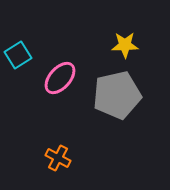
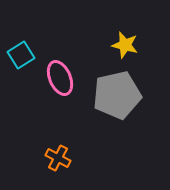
yellow star: rotated 16 degrees clockwise
cyan square: moved 3 px right
pink ellipse: rotated 64 degrees counterclockwise
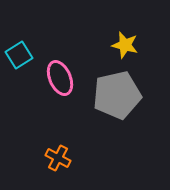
cyan square: moved 2 px left
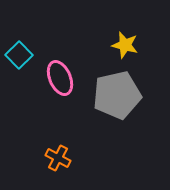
cyan square: rotated 12 degrees counterclockwise
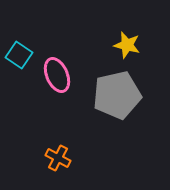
yellow star: moved 2 px right
cyan square: rotated 12 degrees counterclockwise
pink ellipse: moved 3 px left, 3 px up
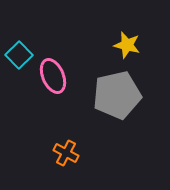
cyan square: rotated 12 degrees clockwise
pink ellipse: moved 4 px left, 1 px down
orange cross: moved 8 px right, 5 px up
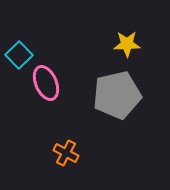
yellow star: moved 1 px up; rotated 16 degrees counterclockwise
pink ellipse: moved 7 px left, 7 px down
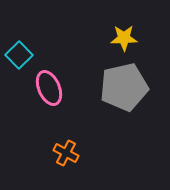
yellow star: moved 3 px left, 6 px up
pink ellipse: moved 3 px right, 5 px down
gray pentagon: moved 7 px right, 8 px up
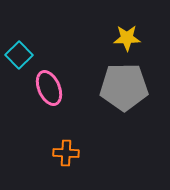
yellow star: moved 3 px right
gray pentagon: rotated 12 degrees clockwise
orange cross: rotated 25 degrees counterclockwise
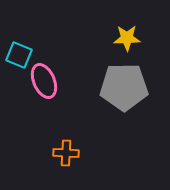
cyan square: rotated 24 degrees counterclockwise
pink ellipse: moved 5 px left, 7 px up
